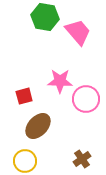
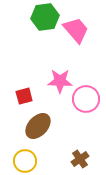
green hexagon: rotated 16 degrees counterclockwise
pink trapezoid: moved 2 px left, 2 px up
brown cross: moved 2 px left
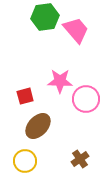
red square: moved 1 px right
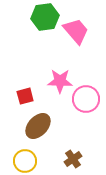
pink trapezoid: moved 1 px down
brown cross: moved 7 px left
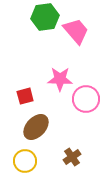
pink star: moved 2 px up
brown ellipse: moved 2 px left, 1 px down
brown cross: moved 1 px left, 2 px up
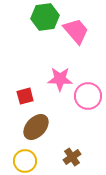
pink circle: moved 2 px right, 3 px up
